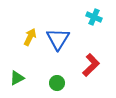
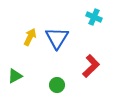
blue triangle: moved 1 px left, 1 px up
red L-shape: moved 1 px down
green triangle: moved 2 px left, 2 px up
green circle: moved 2 px down
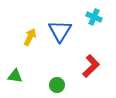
blue triangle: moved 3 px right, 7 px up
green triangle: rotated 35 degrees clockwise
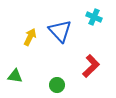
blue triangle: rotated 15 degrees counterclockwise
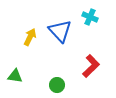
cyan cross: moved 4 px left
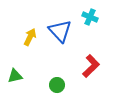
green triangle: rotated 21 degrees counterclockwise
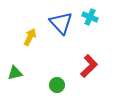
blue triangle: moved 1 px right, 8 px up
red L-shape: moved 2 px left
green triangle: moved 3 px up
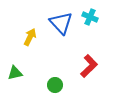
green circle: moved 2 px left
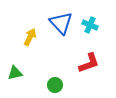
cyan cross: moved 8 px down
red L-shape: moved 3 px up; rotated 25 degrees clockwise
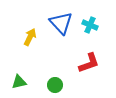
green triangle: moved 4 px right, 9 px down
